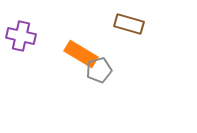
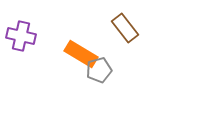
brown rectangle: moved 4 px left, 4 px down; rotated 36 degrees clockwise
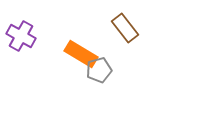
purple cross: rotated 16 degrees clockwise
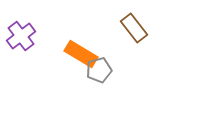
brown rectangle: moved 9 px right
purple cross: rotated 24 degrees clockwise
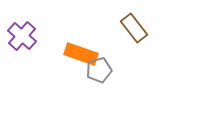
purple cross: moved 1 px right; rotated 12 degrees counterclockwise
orange rectangle: rotated 12 degrees counterclockwise
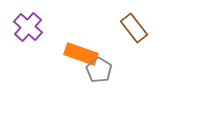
purple cross: moved 6 px right, 9 px up
gray pentagon: rotated 25 degrees counterclockwise
